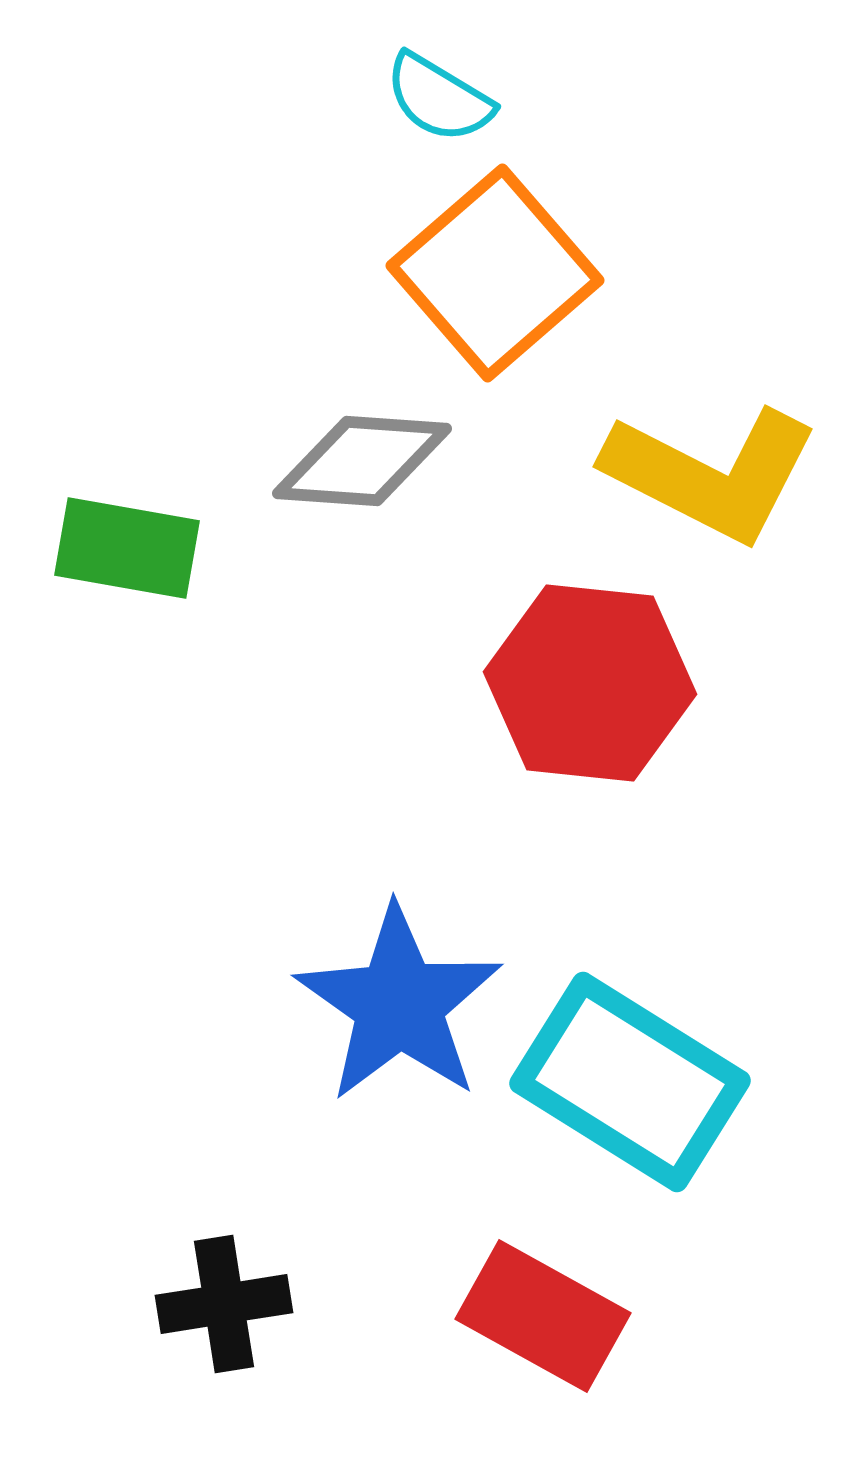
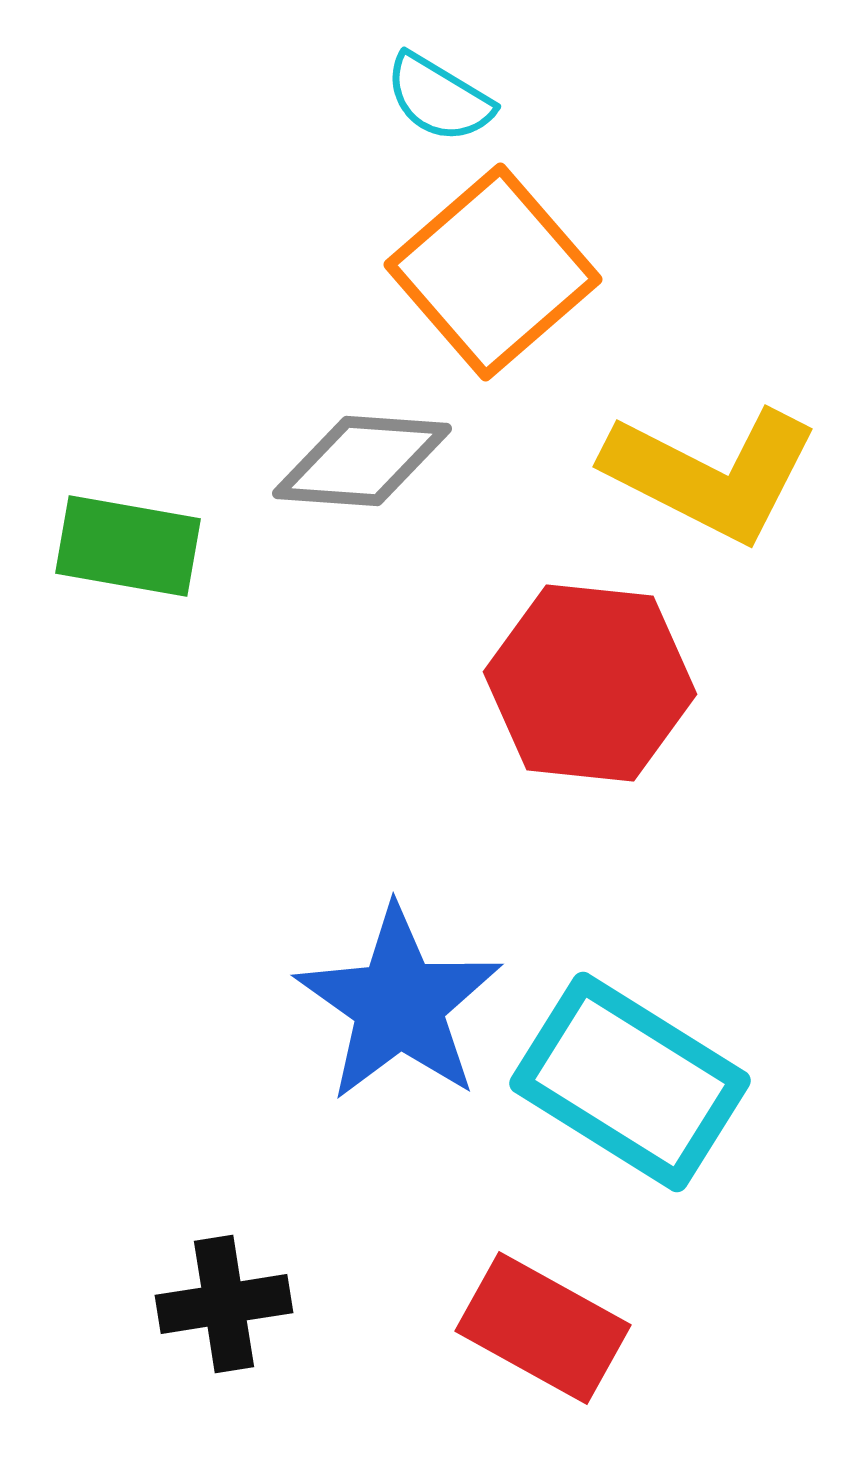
orange square: moved 2 px left, 1 px up
green rectangle: moved 1 px right, 2 px up
red rectangle: moved 12 px down
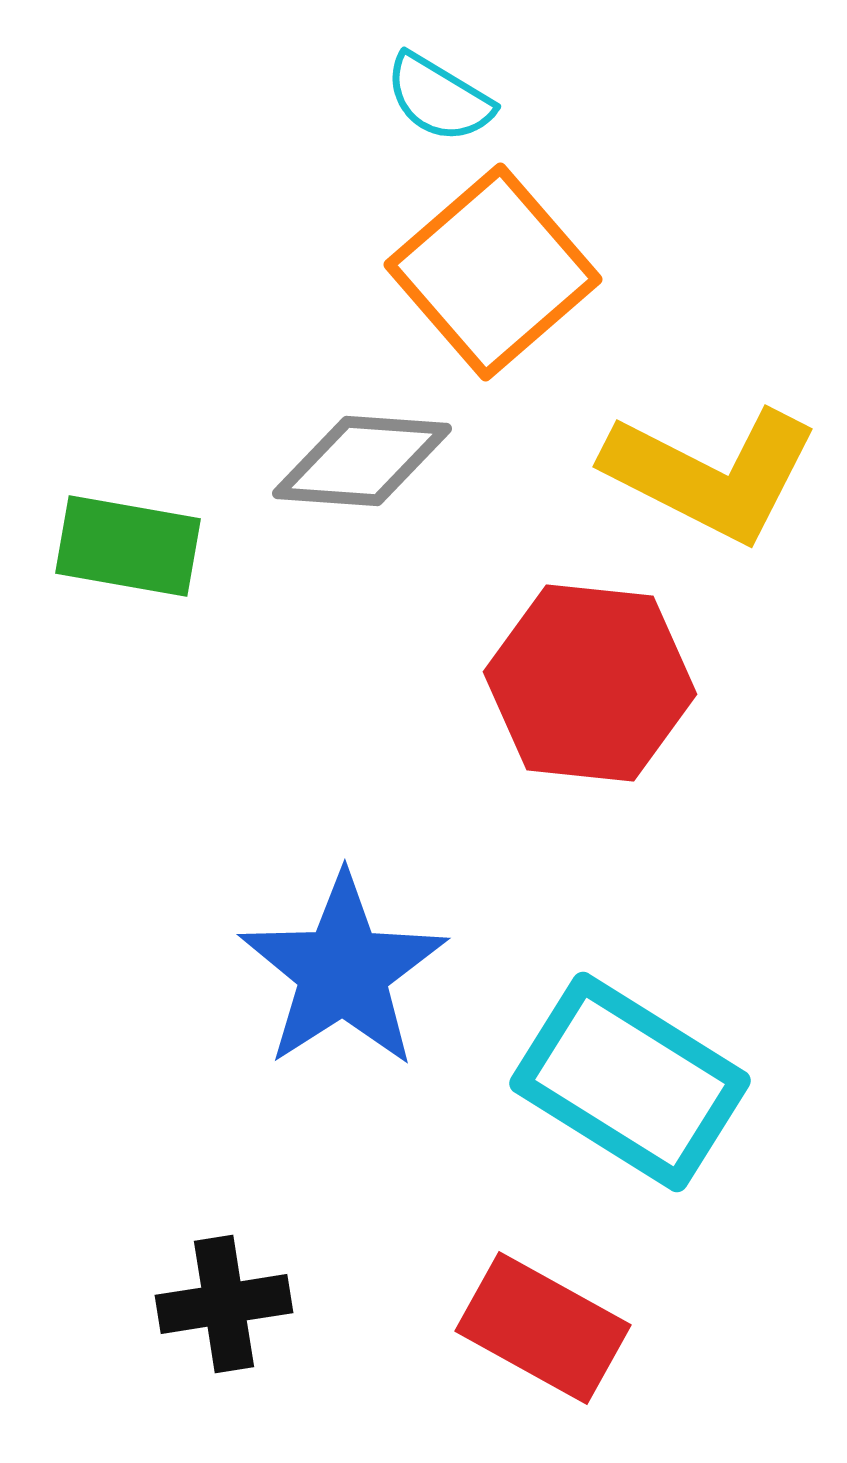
blue star: moved 56 px left, 33 px up; rotated 4 degrees clockwise
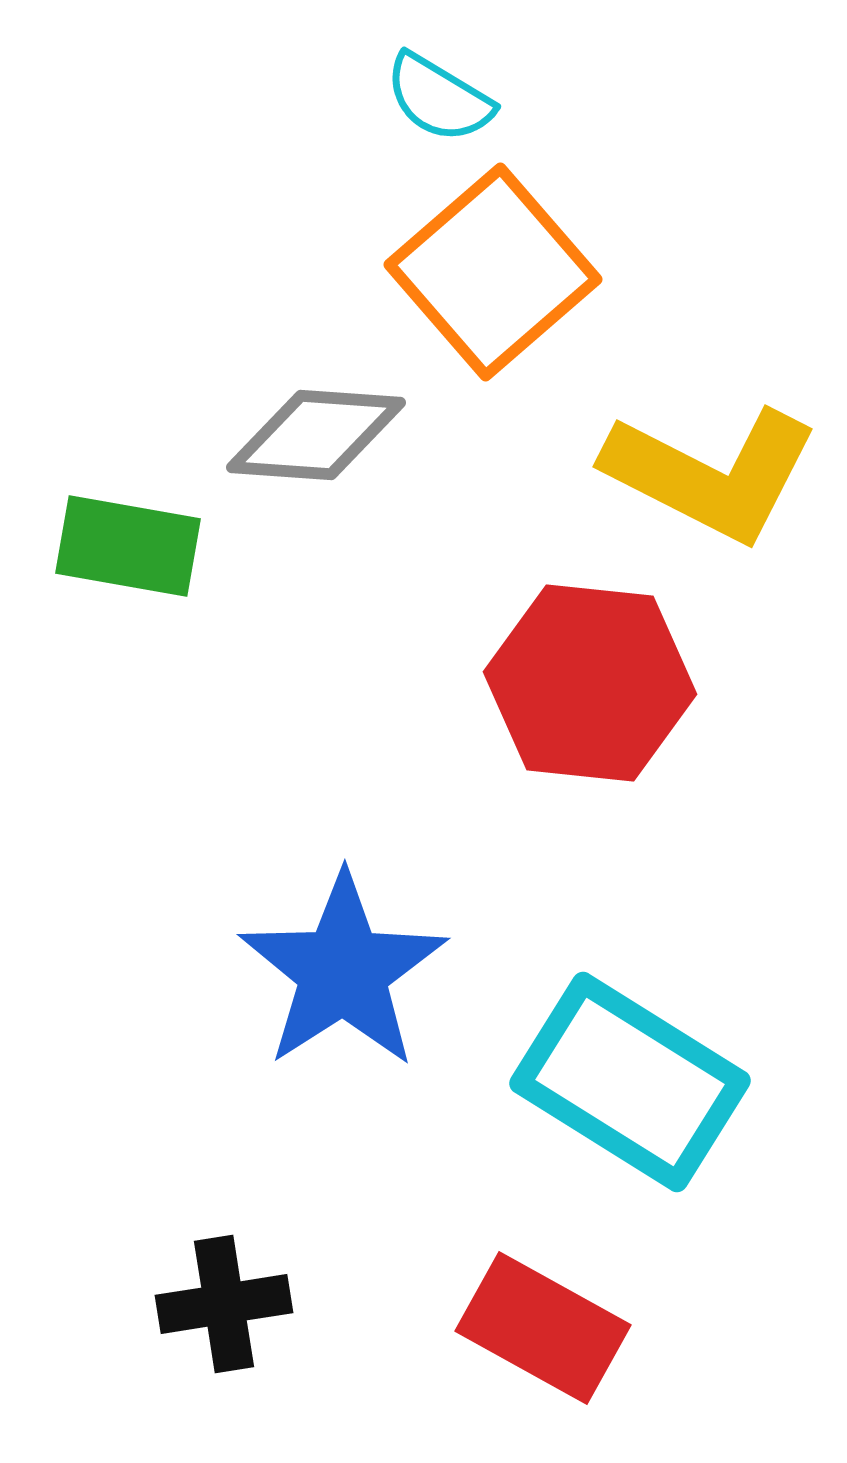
gray diamond: moved 46 px left, 26 px up
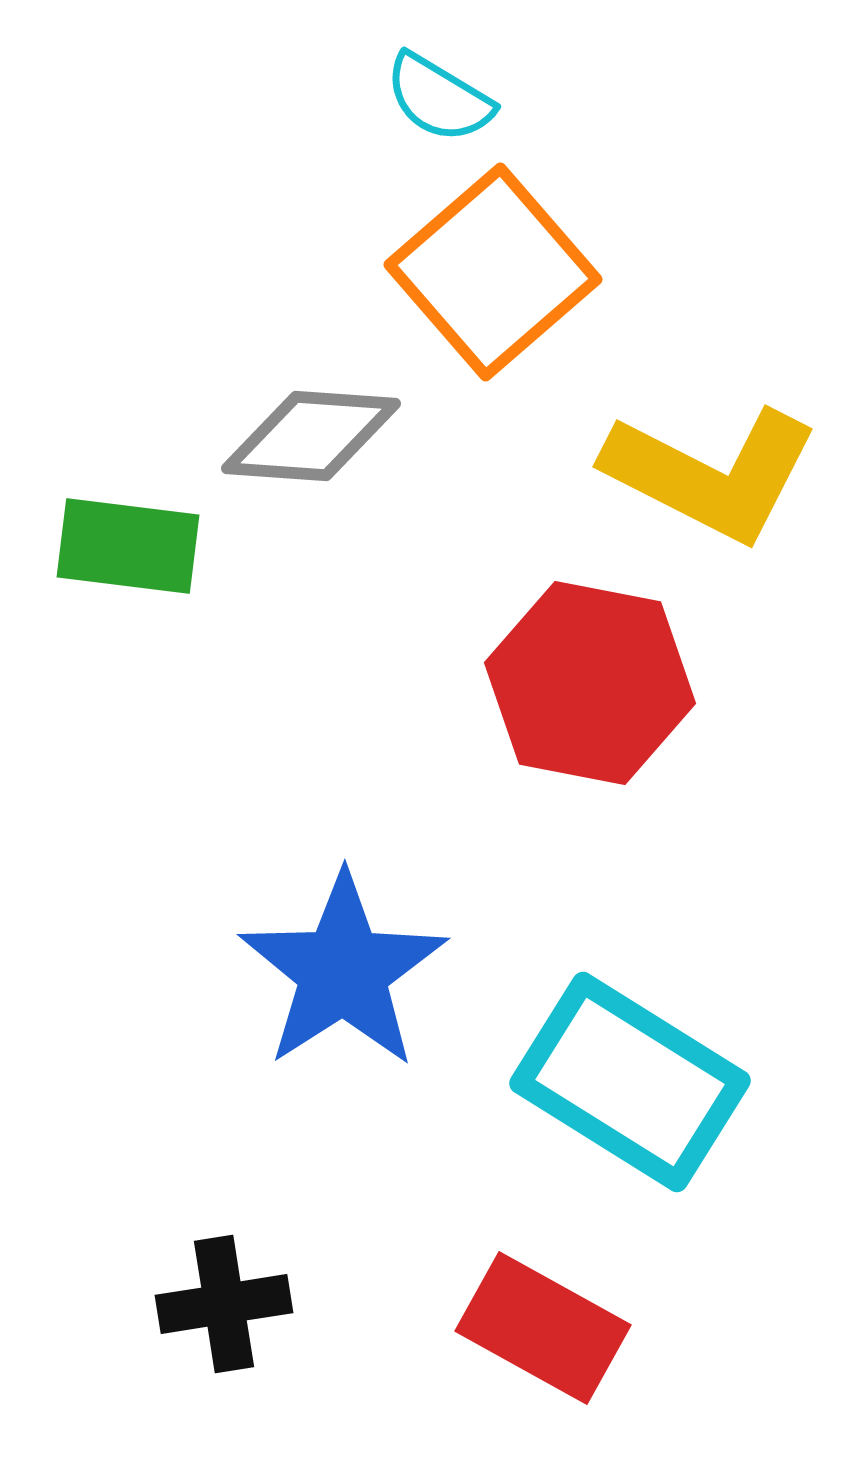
gray diamond: moved 5 px left, 1 px down
green rectangle: rotated 3 degrees counterclockwise
red hexagon: rotated 5 degrees clockwise
